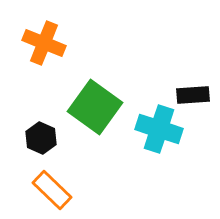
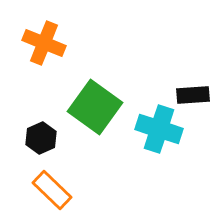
black hexagon: rotated 12 degrees clockwise
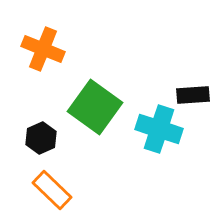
orange cross: moved 1 px left, 6 px down
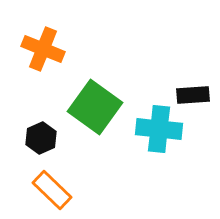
cyan cross: rotated 12 degrees counterclockwise
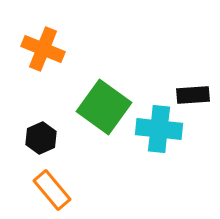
green square: moved 9 px right
orange rectangle: rotated 6 degrees clockwise
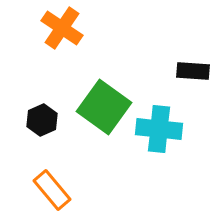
orange cross: moved 19 px right, 21 px up; rotated 12 degrees clockwise
black rectangle: moved 24 px up; rotated 8 degrees clockwise
black hexagon: moved 1 px right, 18 px up
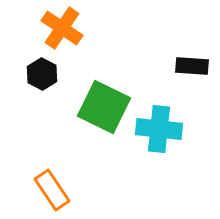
black rectangle: moved 1 px left, 5 px up
green square: rotated 10 degrees counterclockwise
black hexagon: moved 46 px up; rotated 8 degrees counterclockwise
orange rectangle: rotated 6 degrees clockwise
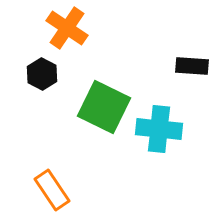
orange cross: moved 5 px right
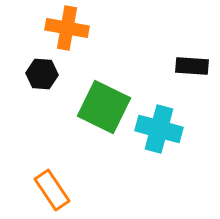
orange cross: rotated 24 degrees counterclockwise
black hexagon: rotated 24 degrees counterclockwise
cyan cross: rotated 9 degrees clockwise
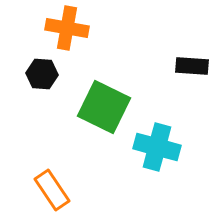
cyan cross: moved 2 px left, 18 px down
